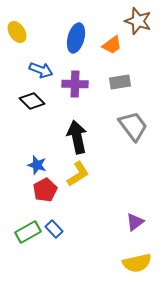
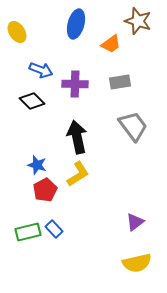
blue ellipse: moved 14 px up
orange trapezoid: moved 1 px left, 1 px up
green rectangle: rotated 15 degrees clockwise
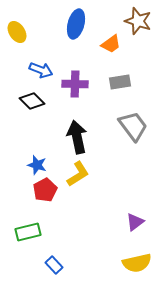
blue rectangle: moved 36 px down
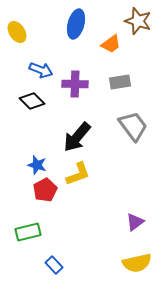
black arrow: rotated 128 degrees counterclockwise
yellow L-shape: rotated 12 degrees clockwise
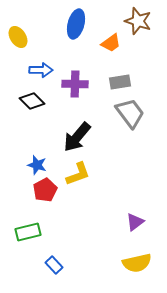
yellow ellipse: moved 1 px right, 5 px down
orange trapezoid: moved 1 px up
blue arrow: rotated 20 degrees counterclockwise
gray trapezoid: moved 3 px left, 13 px up
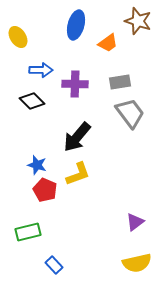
blue ellipse: moved 1 px down
orange trapezoid: moved 3 px left
red pentagon: rotated 20 degrees counterclockwise
